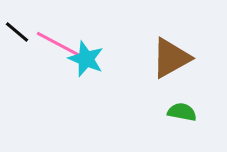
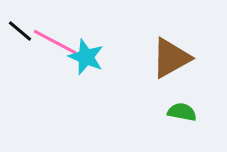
black line: moved 3 px right, 1 px up
pink line: moved 3 px left, 2 px up
cyan star: moved 2 px up
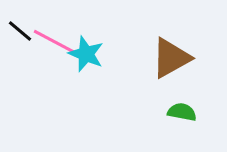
cyan star: moved 3 px up
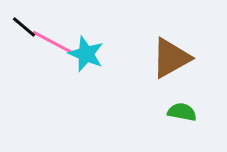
black line: moved 4 px right, 4 px up
pink line: moved 1 px left, 1 px down
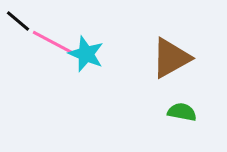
black line: moved 6 px left, 6 px up
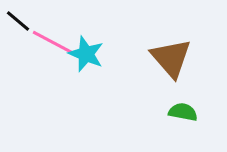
brown triangle: rotated 42 degrees counterclockwise
green semicircle: moved 1 px right
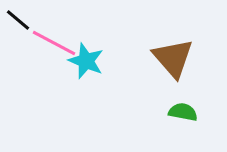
black line: moved 1 px up
cyan star: moved 7 px down
brown triangle: moved 2 px right
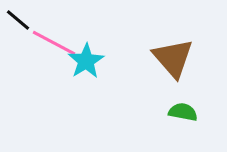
cyan star: rotated 18 degrees clockwise
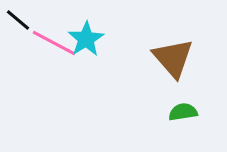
cyan star: moved 22 px up
green semicircle: rotated 20 degrees counterclockwise
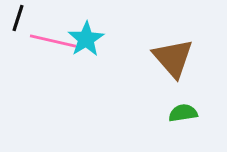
black line: moved 2 px up; rotated 68 degrees clockwise
pink line: moved 1 px left, 2 px up; rotated 15 degrees counterclockwise
green semicircle: moved 1 px down
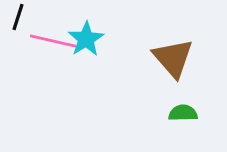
black line: moved 1 px up
green semicircle: rotated 8 degrees clockwise
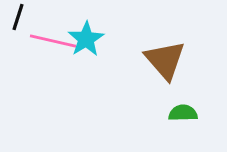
brown triangle: moved 8 px left, 2 px down
